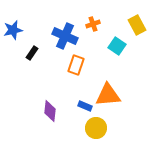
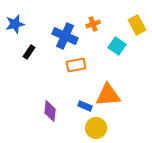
blue star: moved 2 px right, 6 px up
black rectangle: moved 3 px left, 1 px up
orange rectangle: rotated 60 degrees clockwise
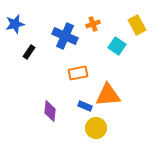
orange rectangle: moved 2 px right, 8 px down
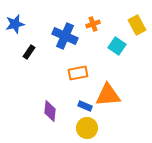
yellow circle: moved 9 px left
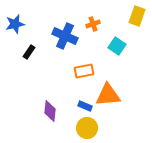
yellow rectangle: moved 9 px up; rotated 48 degrees clockwise
orange rectangle: moved 6 px right, 2 px up
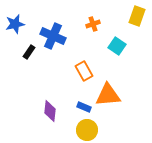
blue cross: moved 12 px left
orange rectangle: rotated 72 degrees clockwise
blue rectangle: moved 1 px left, 1 px down
yellow circle: moved 2 px down
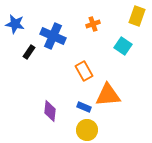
blue star: rotated 24 degrees clockwise
cyan square: moved 6 px right
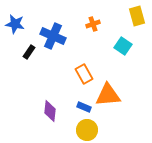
yellow rectangle: rotated 36 degrees counterclockwise
orange rectangle: moved 3 px down
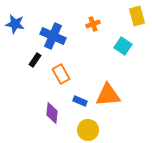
black rectangle: moved 6 px right, 8 px down
orange rectangle: moved 23 px left
blue rectangle: moved 4 px left, 6 px up
purple diamond: moved 2 px right, 2 px down
yellow circle: moved 1 px right
